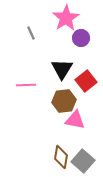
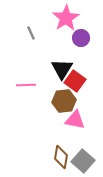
red square: moved 11 px left; rotated 15 degrees counterclockwise
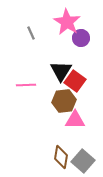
pink star: moved 1 px right, 4 px down; rotated 8 degrees counterclockwise
black triangle: moved 1 px left, 2 px down
pink triangle: rotated 10 degrees counterclockwise
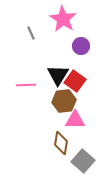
pink star: moved 4 px left, 3 px up
purple circle: moved 8 px down
black triangle: moved 3 px left, 4 px down
brown diamond: moved 14 px up
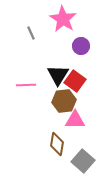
brown diamond: moved 4 px left, 1 px down
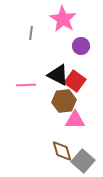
gray line: rotated 32 degrees clockwise
black triangle: rotated 35 degrees counterclockwise
brown diamond: moved 5 px right, 7 px down; rotated 25 degrees counterclockwise
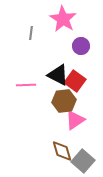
pink triangle: rotated 35 degrees counterclockwise
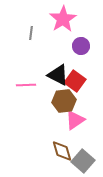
pink star: rotated 8 degrees clockwise
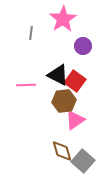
purple circle: moved 2 px right
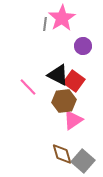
pink star: moved 1 px left, 1 px up
gray line: moved 14 px right, 9 px up
red square: moved 1 px left
pink line: moved 2 px right, 2 px down; rotated 48 degrees clockwise
pink triangle: moved 2 px left
brown diamond: moved 3 px down
